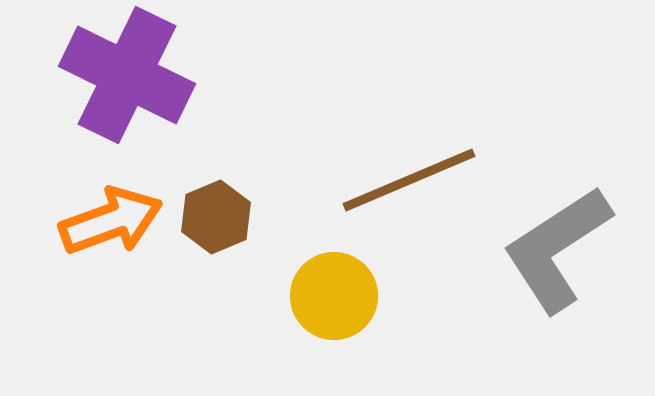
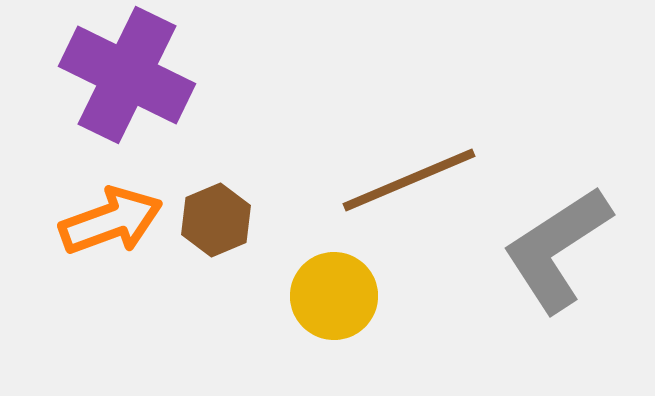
brown hexagon: moved 3 px down
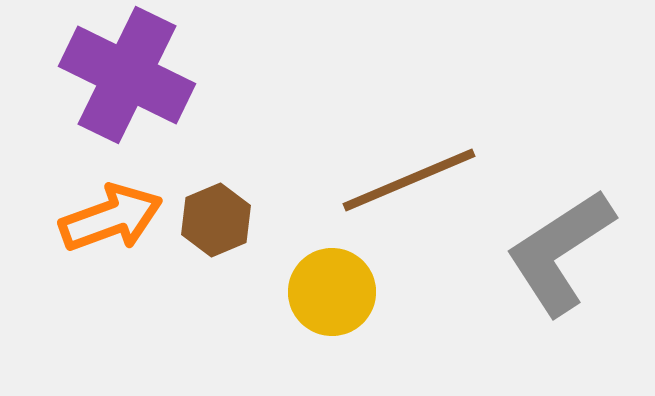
orange arrow: moved 3 px up
gray L-shape: moved 3 px right, 3 px down
yellow circle: moved 2 px left, 4 px up
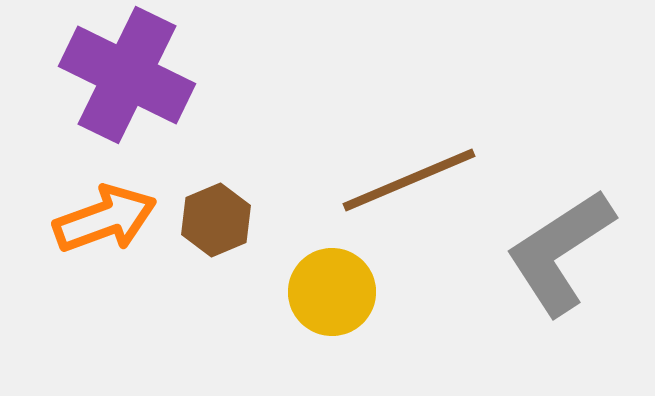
orange arrow: moved 6 px left, 1 px down
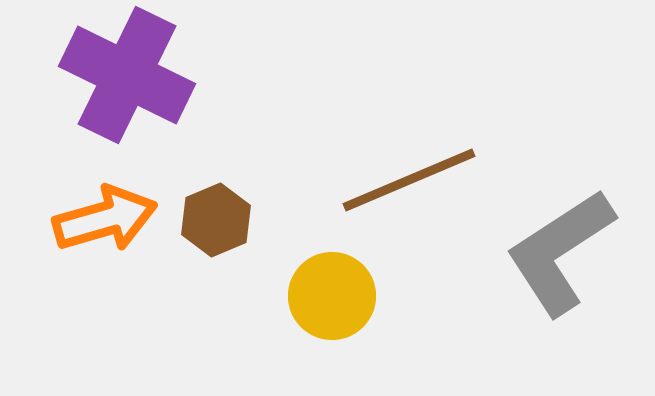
orange arrow: rotated 4 degrees clockwise
yellow circle: moved 4 px down
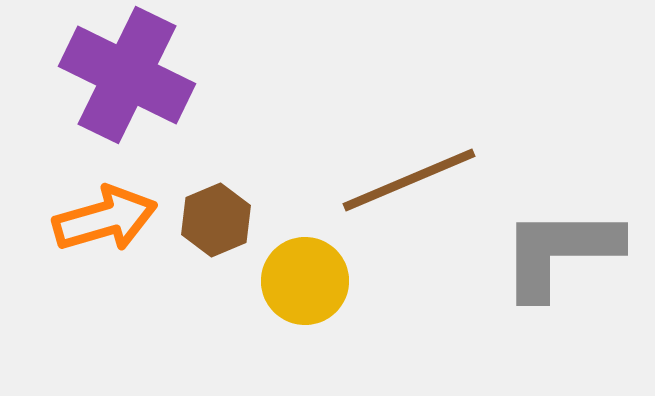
gray L-shape: rotated 33 degrees clockwise
yellow circle: moved 27 px left, 15 px up
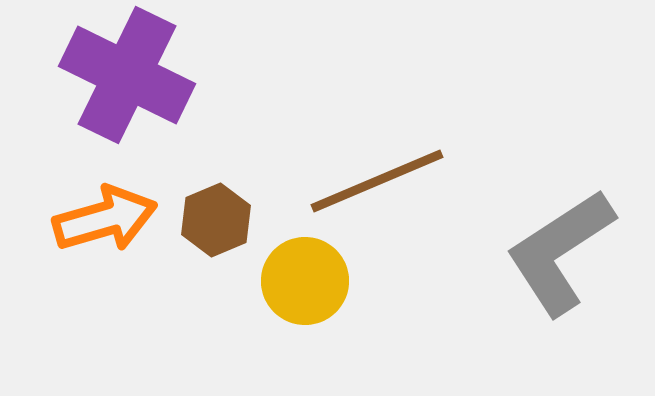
brown line: moved 32 px left, 1 px down
gray L-shape: rotated 33 degrees counterclockwise
